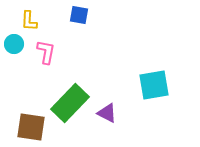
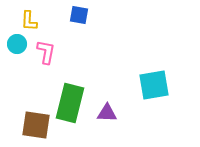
cyan circle: moved 3 px right
green rectangle: rotated 30 degrees counterclockwise
purple triangle: rotated 25 degrees counterclockwise
brown square: moved 5 px right, 2 px up
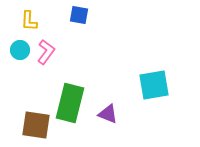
cyan circle: moved 3 px right, 6 px down
pink L-shape: rotated 25 degrees clockwise
purple triangle: moved 1 px right, 1 px down; rotated 20 degrees clockwise
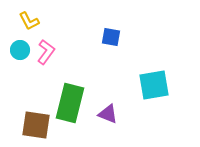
blue square: moved 32 px right, 22 px down
yellow L-shape: rotated 30 degrees counterclockwise
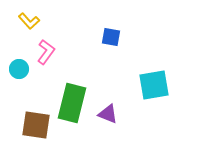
yellow L-shape: rotated 15 degrees counterclockwise
cyan circle: moved 1 px left, 19 px down
green rectangle: moved 2 px right
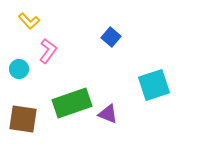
blue square: rotated 30 degrees clockwise
pink L-shape: moved 2 px right, 1 px up
cyan square: rotated 8 degrees counterclockwise
green rectangle: rotated 57 degrees clockwise
brown square: moved 13 px left, 6 px up
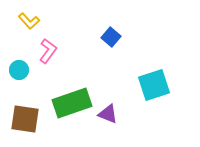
cyan circle: moved 1 px down
brown square: moved 2 px right
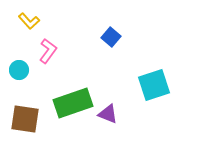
green rectangle: moved 1 px right
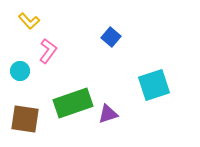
cyan circle: moved 1 px right, 1 px down
purple triangle: rotated 40 degrees counterclockwise
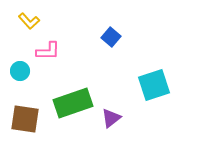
pink L-shape: rotated 55 degrees clockwise
purple triangle: moved 3 px right, 4 px down; rotated 20 degrees counterclockwise
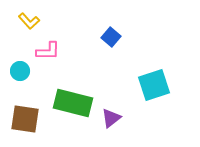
green rectangle: rotated 33 degrees clockwise
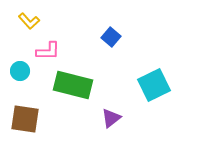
cyan square: rotated 8 degrees counterclockwise
green rectangle: moved 18 px up
